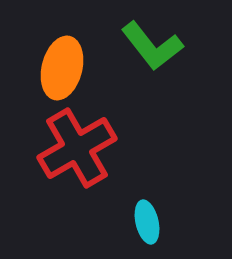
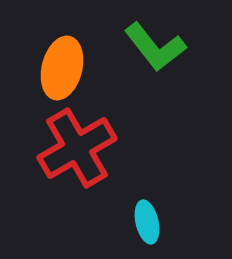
green L-shape: moved 3 px right, 1 px down
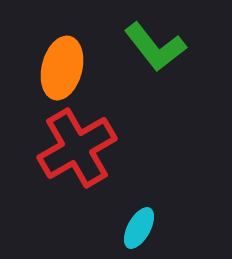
cyan ellipse: moved 8 px left, 6 px down; rotated 42 degrees clockwise
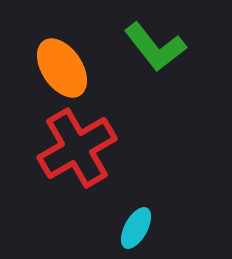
orange ellipse: rotated 48 degrees counterclockwise
cyan ellipse: moved 3 px left
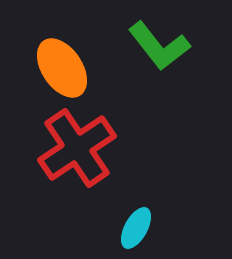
green L-shape: moved 4 px right, 1 px up
red cross: rotated 4 degrees counterclockwise
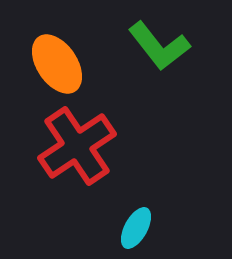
orange ellipse: moved 5 px left, 4 px up
red cross: moved 2 px up
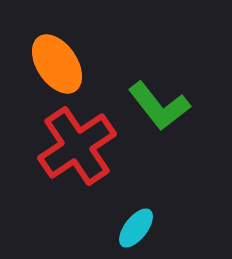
green L-shape: moved 60 px down
cyan ellipse: rotated 9 degrees clockwise
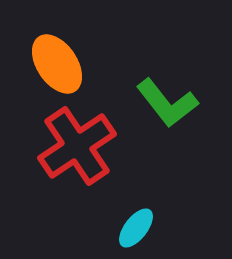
green L-shape: moved 8 px right, 3 px up
